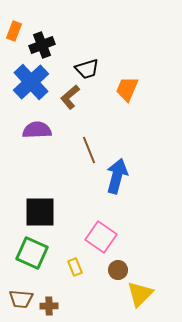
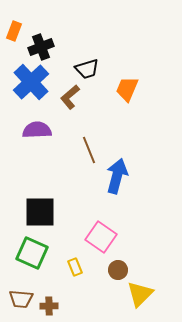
black cross: moved 1 px left, 2 px down
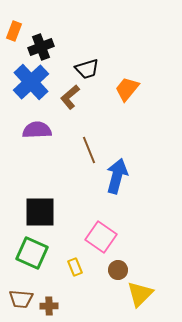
orange trapezoid: rotated 16 degrees clockwise
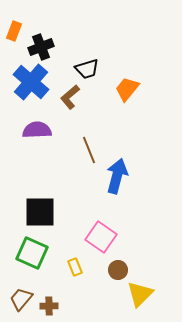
blue cross: rotated 6 degrees counterclockwise
brown trapezoid: rotated 125 degrees clockwise
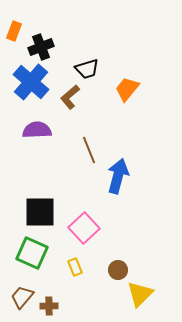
blue arrow: moved 1 px right
pink square: moved 17 px left, 9 px up; rotated 12 degrees clockwise
brown trapezoid: moved 1 px right, 2 px up
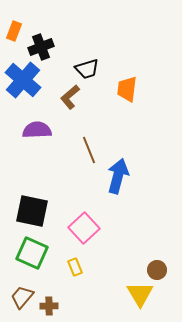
blue cross: moved 8 px left, 2 px up
orange trapezoid: rotated 32 degrees counterclockwise
black square: moved 8 px left, 1 px up; rotated 12 degrees clockwise
brown circle: moved 39 px right
yellow triangle: rotated 16 degrees counterclockwise
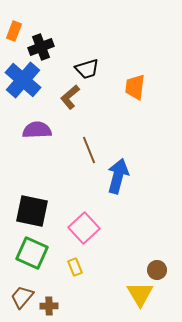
orange trapezoid: moved 8 px right, 2 px up
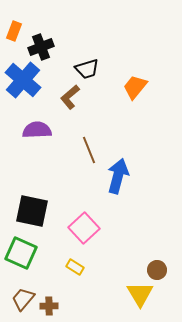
orange trapezoid: rotated 32 degrees clockwise
green square: moved 11 px left
yellow rectangle: rotated 36 degrees counterclockwise
brown trapezoid: moved 1 px right, 2 px down
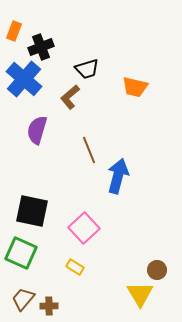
blue cross: moved 1 px right, 1 px up
orange trapezoid: rotated 116 degrees counterclockwise
purple semicircle: rotated 72 degrees counterclockwise
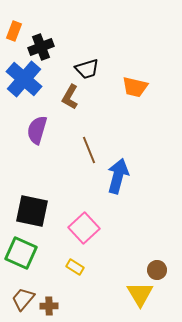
brown L-shape: rotated 20 degrees counterclockwise
